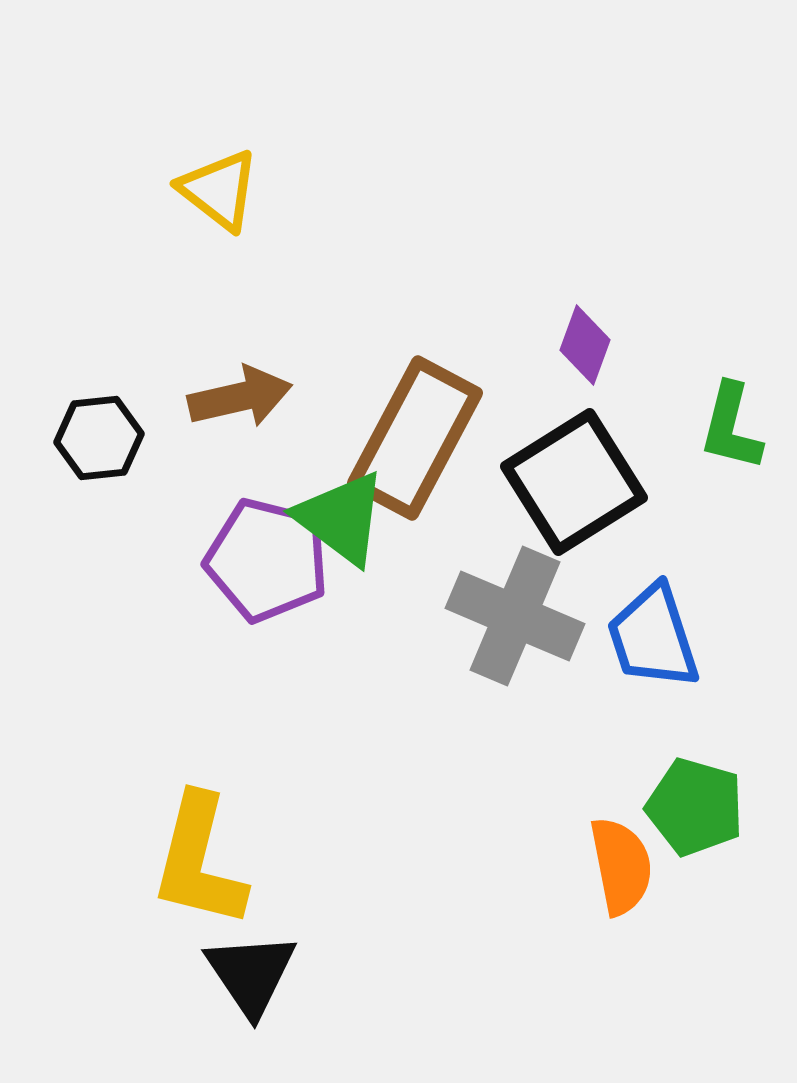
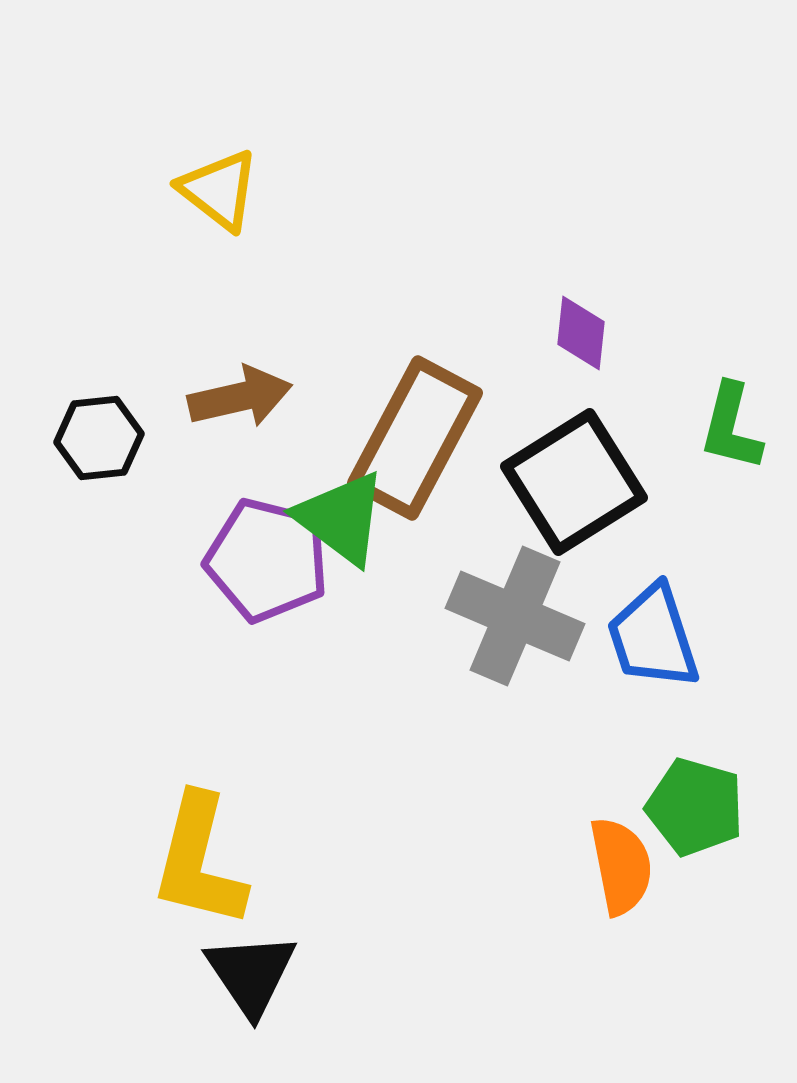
purple diamond: moved 4 px left, 12 px up; rotated 14 degrees counterclockwise
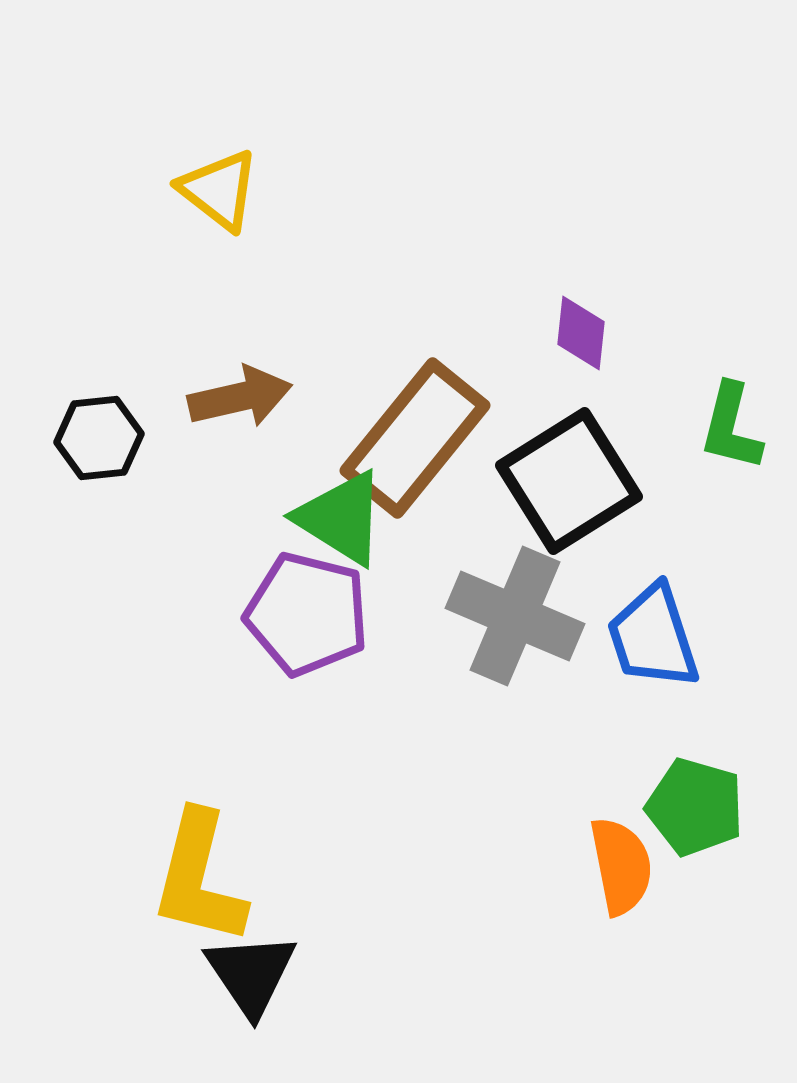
brown rectangle: rotated 11 degrees clockwise
black square: moved 5 px left, 1 px up
green triangle: rotated 5 degrees counterclockwise
purple pentagon: moved 40 px right, 54 px down
yellow L-shape: moved 17 px down
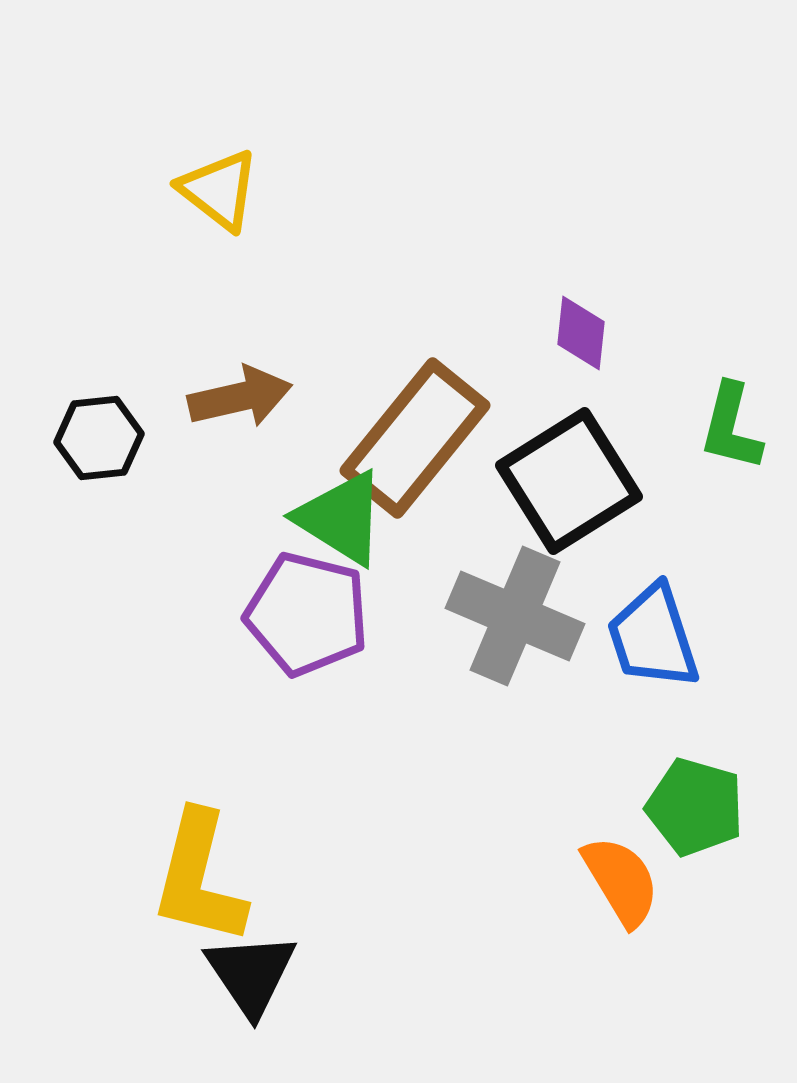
orange semicircle: moved 15 px down; rotated 20 degrees counterclockwise
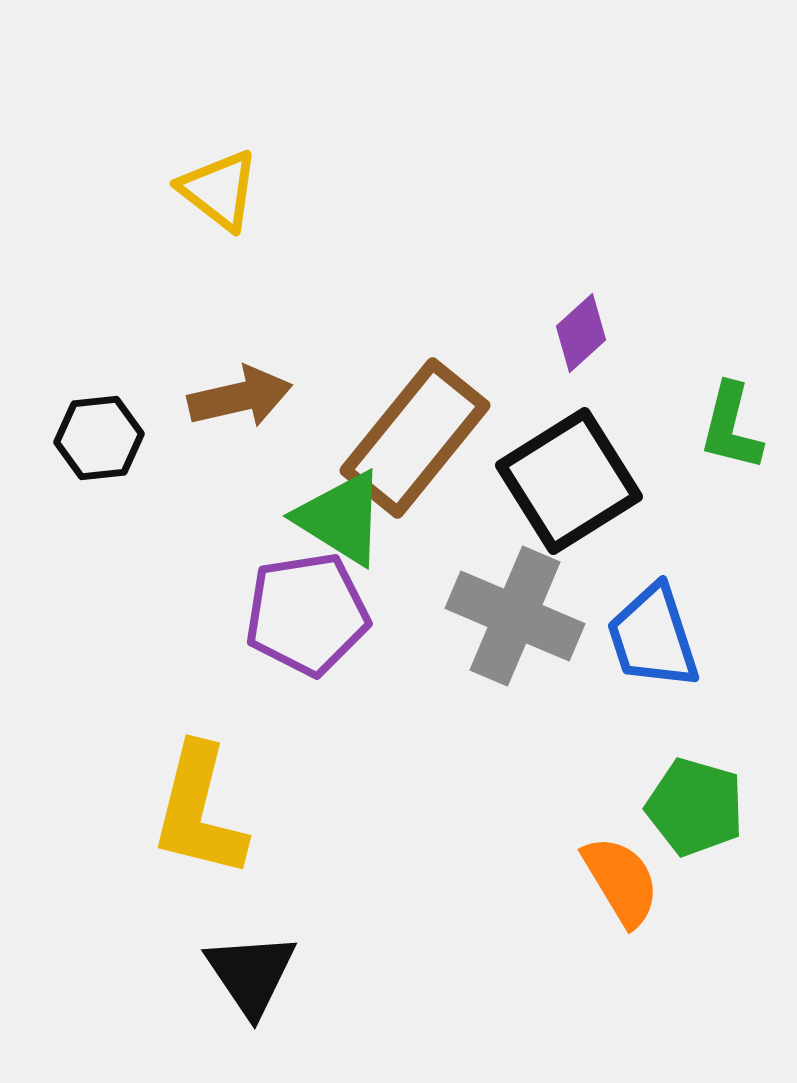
purple diamond: rotated 42 degrees clockwise
purple pentagon: rotated 23 degrees counterclockwise
yellow L-shape: moved 67 px up
